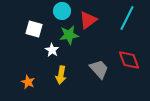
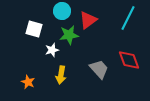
cyan line: moved 1 px right
white star: rotated 24 degrees clockwise
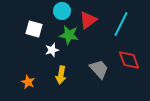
cyan line: moved 7 px left, 6 px down
green star: rotated 18 degrees clockwise
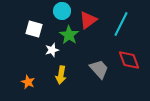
green star: rotated 24 degrees clockwise
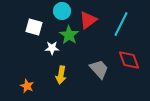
white square: moved 2 px up
white star: moved 2 px up; rotated 16 degrees clockwise
orange star: moved 1 px left, 4 px down
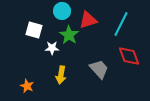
red triangle: rotated 18 degrees clockwise
white square: moved 3 px down
red diamond: moved 4 px up
